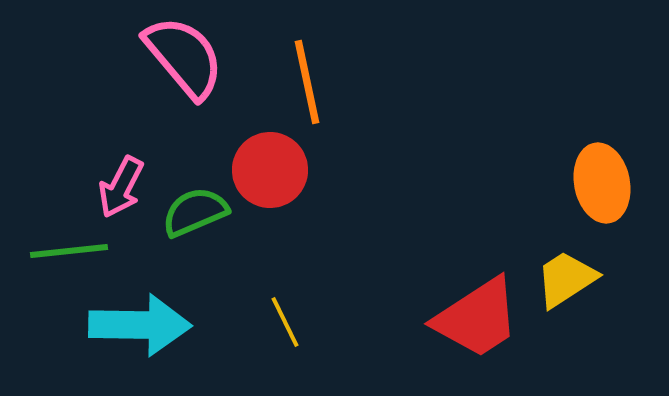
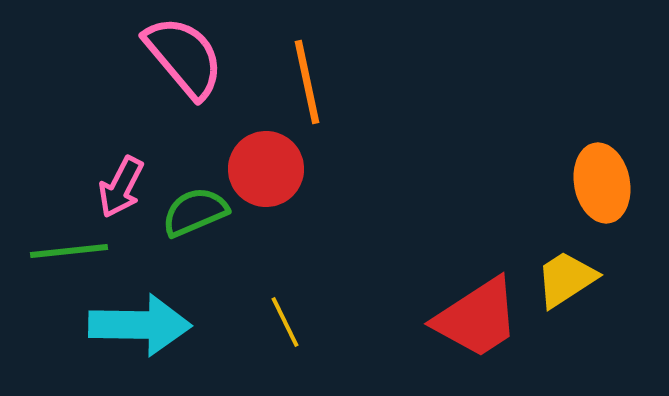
red circle: moved 4 px left, 1 px up
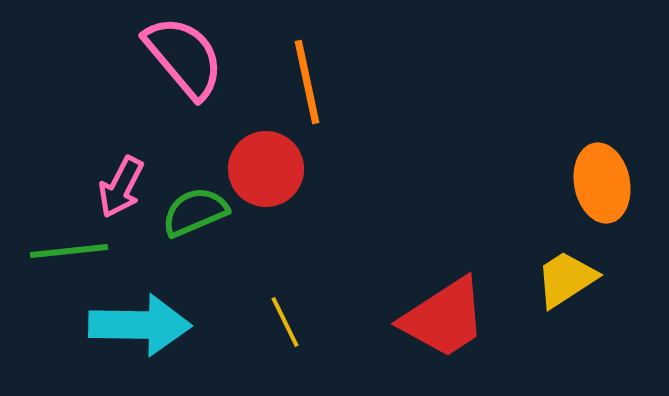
red trapezoid: moved 33 px left
